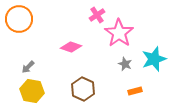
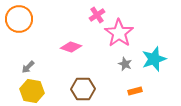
brown hexagon: rotated 25 degrees counterclockwise
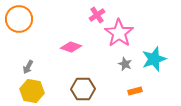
gray arrow: rotated 16 degrees counterclockwise
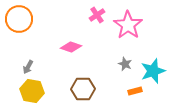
pink star: moved 9 px right, 8 px up
cyan star: moved 1 px left, 12 px down
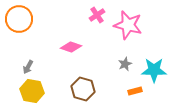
pink star: rotated 20 degrees counterclockwise
gray star: rotated 24 degrees clockwise
cyan star: moved 1 px right, 1 px up; rotated 20 degrees clockwise
brown hexagon: rotated 15 degrees clockwise
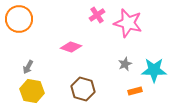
pink star: moved 2 px up
